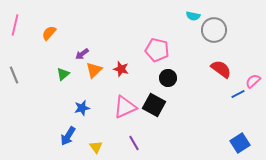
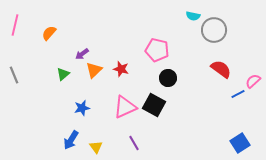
blue arrow: moved 3 px right, 4 px down
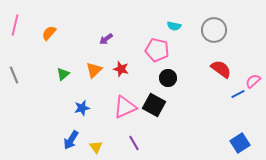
cyan semicircle: moved 19 px left, 10 px down
purple arrow: moved 24 px right, 15 px up
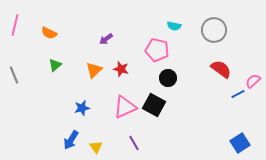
orange semicircle: rotated 105 degrees counterclockwise
green triangle: moved 8 px left, 9 px up
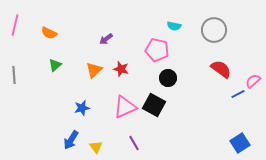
gray line: rotated 18 degrees clockwise
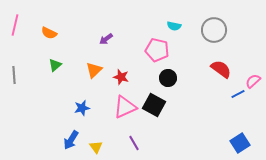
red star: moved 8 px down
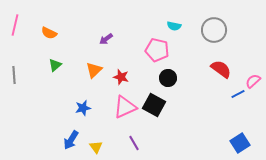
blue star: moved 1 px right
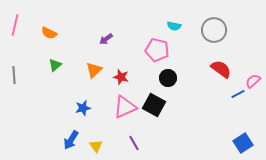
blue square: moved 3 px right
yellow triangle: moved 1 px up
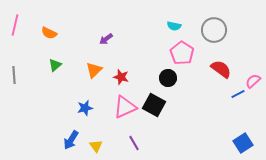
pink pentagon: moved 25 px right, 3 px down; rotated 20 degrees clockwise
blue star: moved 2 px right
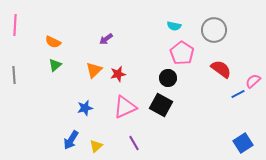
pink line: rotated 10 degrees counterclockwise
orange semicircle: moved 4 px right, 9 px down
red star: moved 3 px left, 3 px up; rotated 28 degrees counterclockwise
black square: moved 7 px right
yellow triangle: rotated 24 degrees clockwise
